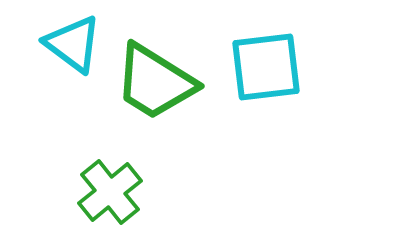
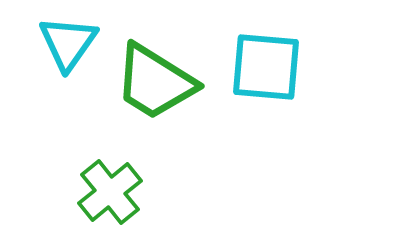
cyan triangle: moved 5 px left, 1 px up; rotated 28 degrees clockwise
cyan square: rotated 12 degrees clockwise
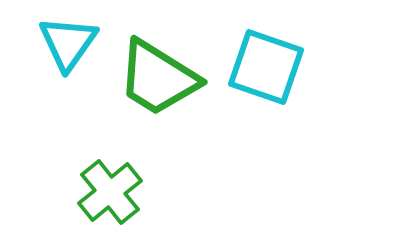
cyan square: rotated 14 degrees clockwise
green trapezoid: moved 3 px right, 4 px up
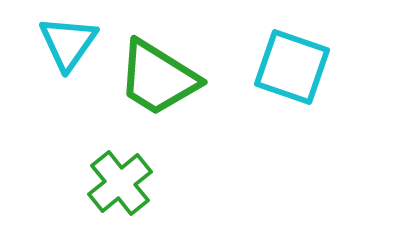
cyan square: moved 26 px right
green cross: moved 10 px right, 9 px up
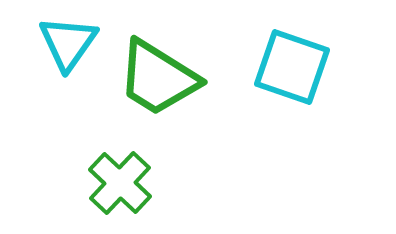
green cross: rotated 8 degrees counterclockwise
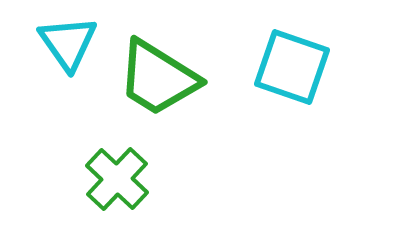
cyan triangle: rotated 10 degrees counterclockwise
green cross: moved 3 px left, 4 px up
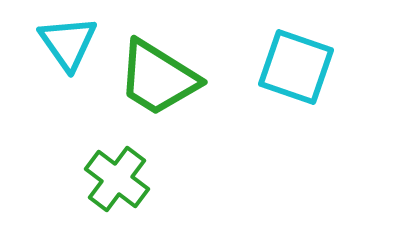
cyan square: moved 4 px right
green cross: rotated 6 degrees counterclockwise
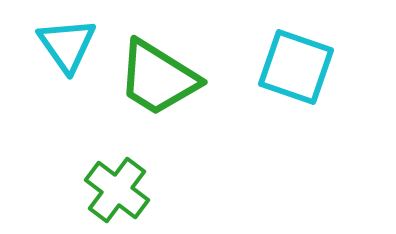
cyan triangle: moved 1 px left, 2 px down
green cross: moved 11 px down
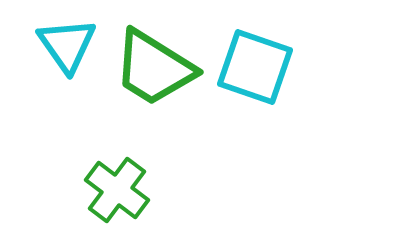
cyan square: moved 41 px left
green trapezoid: moved 4 px left, 10 px up
